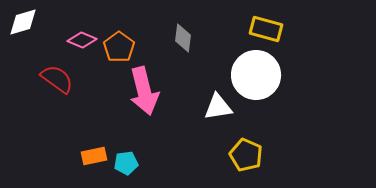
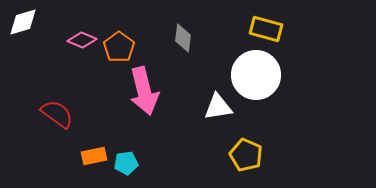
red semicircle: moved 35 px down
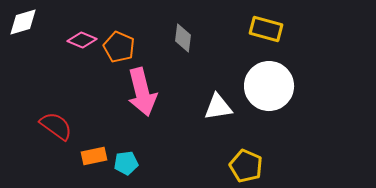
orange pentagon: rotated 12 degrees counterclockwise
white circle: moved 13 px right, 11 px down
pink arrow: moved 2 px left, 1 px down
red semicircle: moved 1 px left, 12 px down
yellow pentagon: moved 11 px down
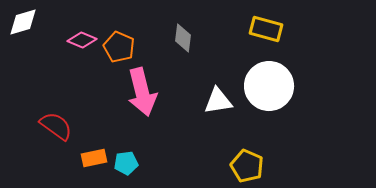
white triangle: moved 6 px up
orange rectangle: moved 2 px down
yellow pentagon: moved 1 px right
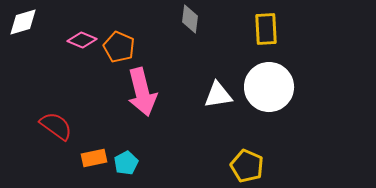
yellow rectangle: rotated 72 degrees clockwise
gray diamond: moved 7 px right, 19 px up
white circle: moved 1 px down
white triangle: moved 6 px up
cyan pentagon: rotated 20 degrees counterclockwise
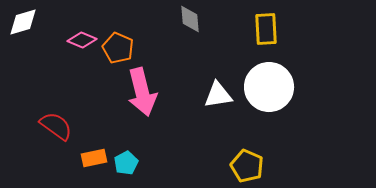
gray diamond: rotated 12 degrees counterclockwise
orange pentagon: moved 1 px left, 1 px down
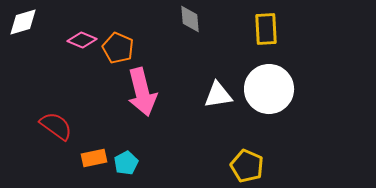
white circle: moved 2 px down
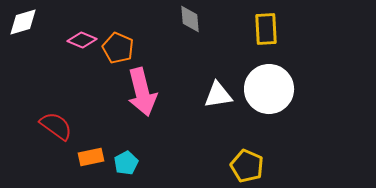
orange rectangle: moved 3 px left, 1 px up
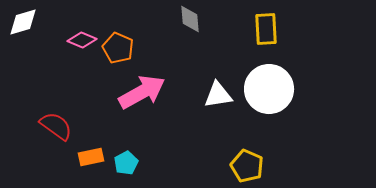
pink arrow: rotated 105 degrees counterclockwise
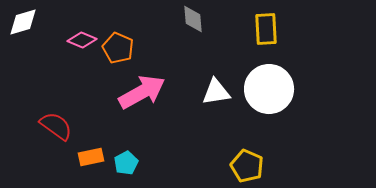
gray diamond: moved 3 px right
white triangle: moved 2 px left, 3 px up
